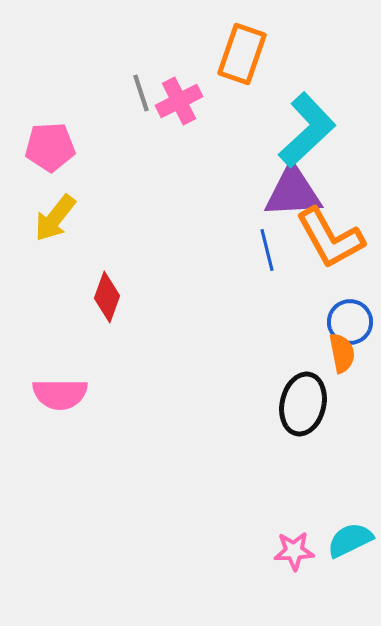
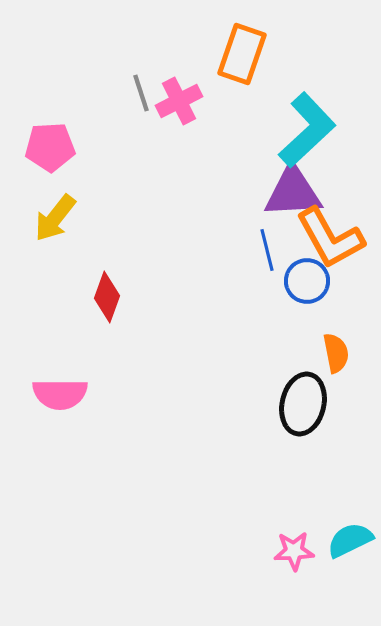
blue circle: moved 43 px left, 41 px up
orange semicircle: moved 6 px left
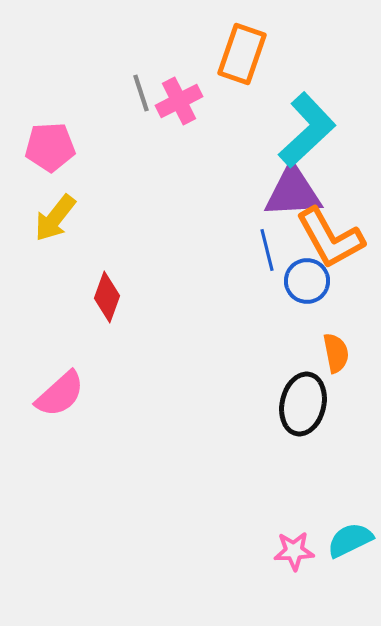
pink semicircle: rotated 42 degrees counterclockwise
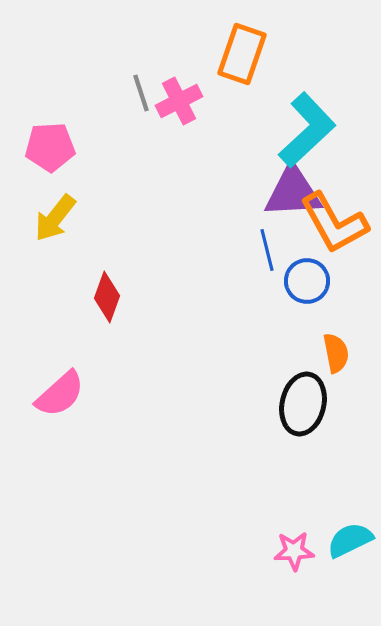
orange L-shape: moved 4 px right, 15 px up
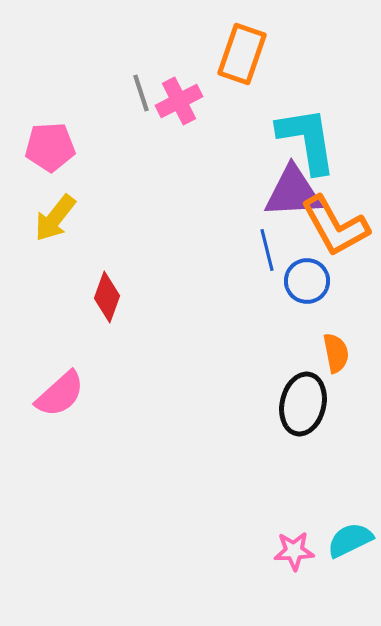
cyan L-shape: moved 10 px down; rotated 56 degrees counterclockwise
orange L-shape: moved 1 px right, 3 px down
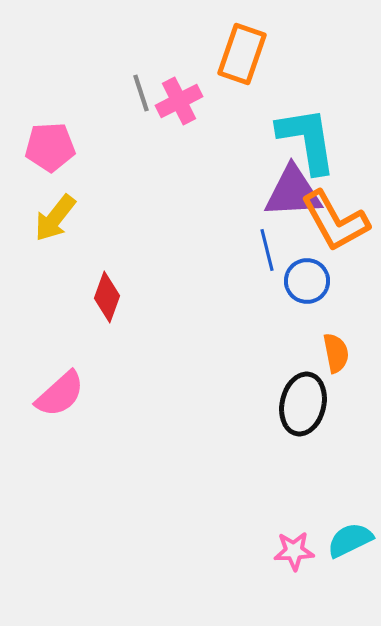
orange L-shape: moved 5 px up
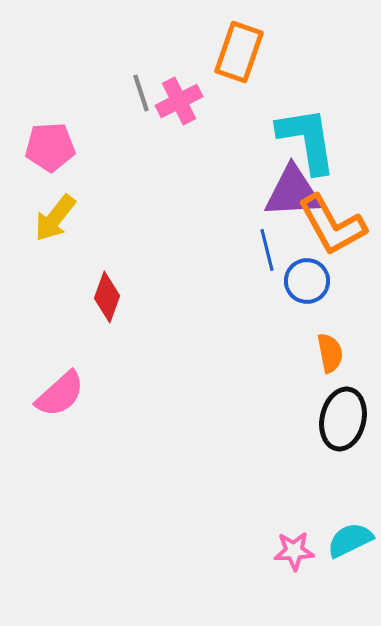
orange rectangle: moved 3 px left, 2 px up
orange L-shape: moved 3 px left, 4 px down
orange semicircle: moved 6 px left
black ellipse: moved 40 px right, 15 px down
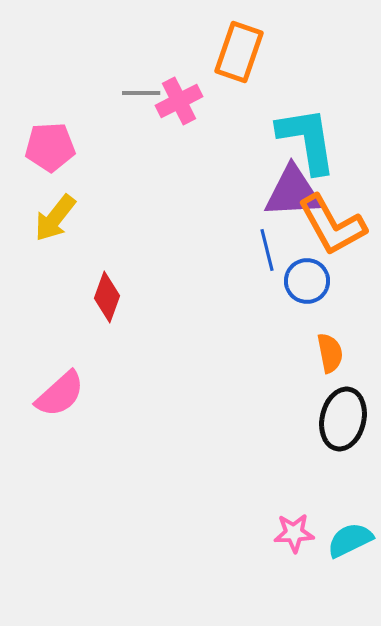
gray line: rotated 72 degrees counterclockwise
pink star: moved 18 px up
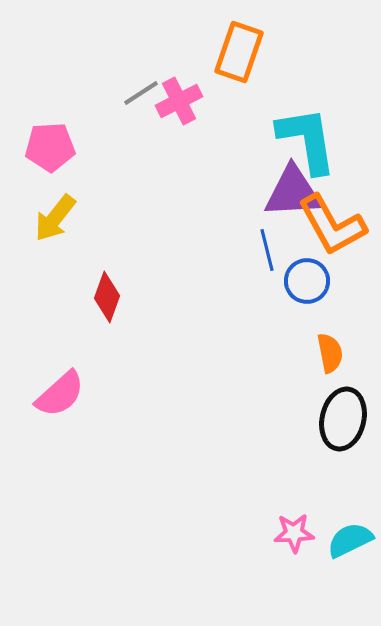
gray line: rotated 33 degrees counterclockwise
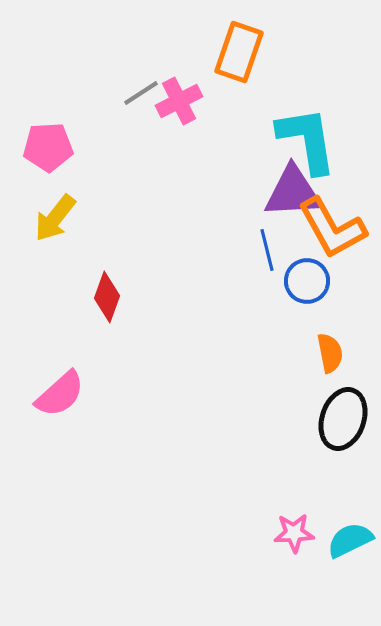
pink pentagon: moved 2 px left
orange L-shape: moved 3 px down
black ellipse: rotated 6 degrees clockwise
